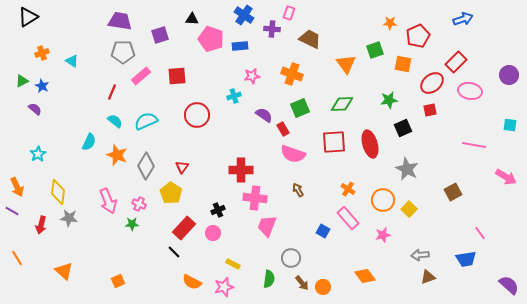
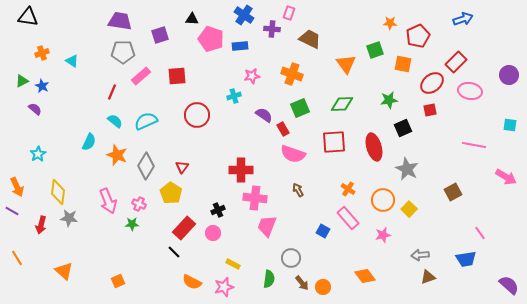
black triangle at (28, 17): rotated 40 degrees clockwise
red ellipse at (370, 144): moved 4 px right, 3 px down
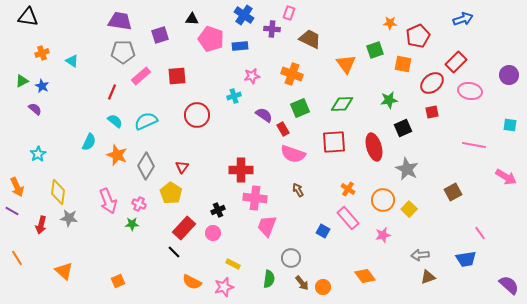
red square at (430, 110): moved 2 px right, 2 px down
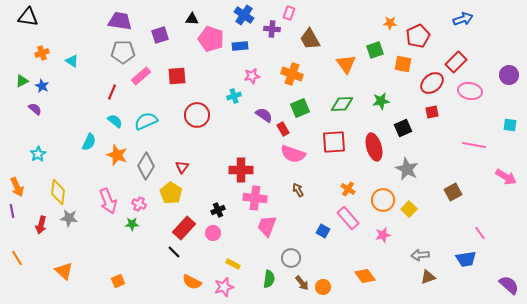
brown trapezoid at (310, 39): rotated 145 degrees counterclockwise
green star at (389, 100): moved 8 px left, 1 px down
purple line at (12, 211): rotated 48 degrees clockwise
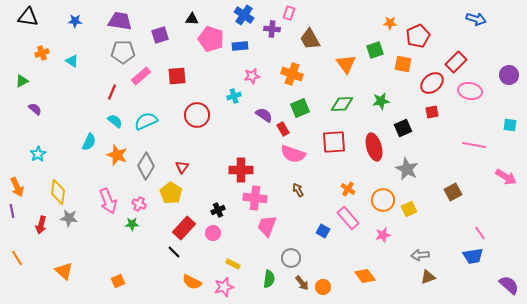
blue arrow at (463, 19): moved 13 px right; rotated 36 degrees clockwise
blue star at (42, 86): moved 33 px right, 65 px up; rotated 24 degrees counterclockwise
yellow square at (409, 209): rotated 21 degrees clockwise
blue trapezoid at (466, 259): moved 7 px right, 3 px up
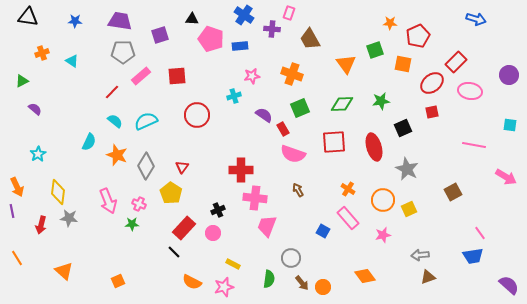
red line at (112, 92): rotated 21 degrees clockwise
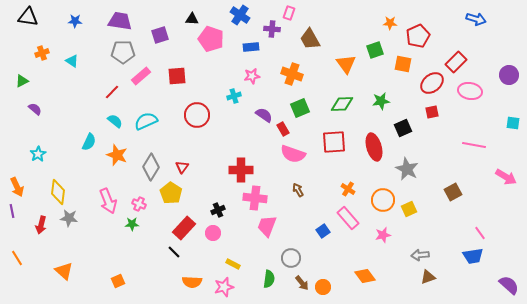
blue cross at (244, 15): moved 4 px left
blue rectangle at (240, 46): moved 11 px right, 1 px down
cyan square at (510, 125): moved 3 px right, 2 px up
gray diamond at (146, 166): moved 5 px right, 1 px down
blue square at (323, 231): rotated 24 degrees clockwise
orange semicircle at (192, 282): rotated 24 degrees counterclockwise
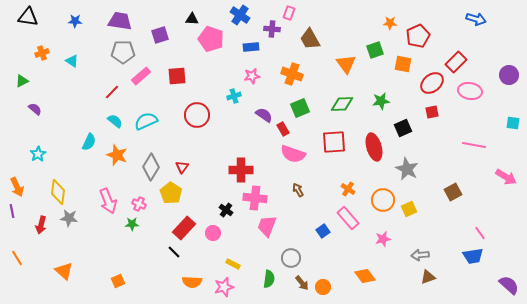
black cross at (218, 210): moved 8 px right; rotated 32 degrees counterclockwise
pink star at (383, 235): moved 4 px down
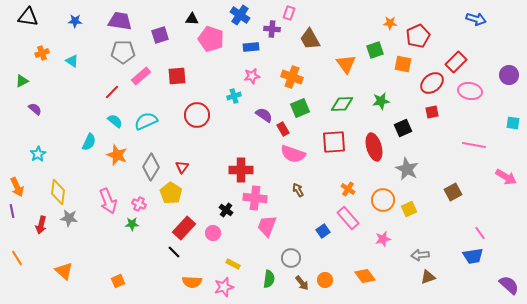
orange cross at (292, 74): moved 3 px down
orange circle at (323, 287): moved 2 px right, 7 px up
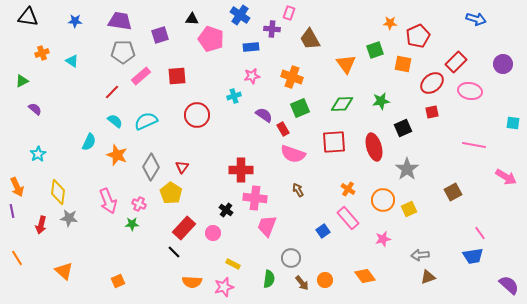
purple circle at (509, 75): moved 6 px left, 11 px up
gray star at (407, 169): rotated 10 degrees clockwise
